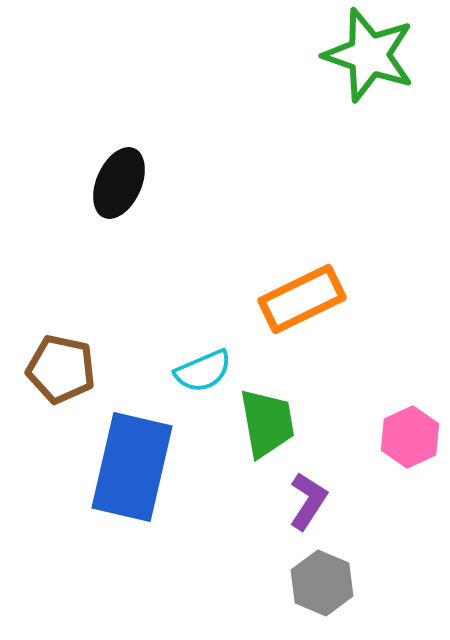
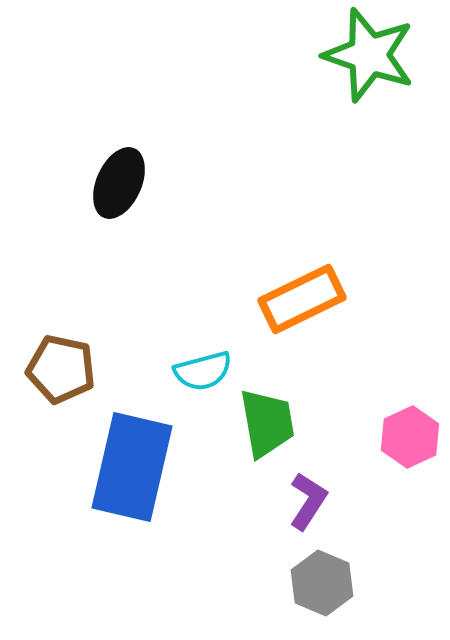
cyan semicircle: rotated 8 degrees clockwise
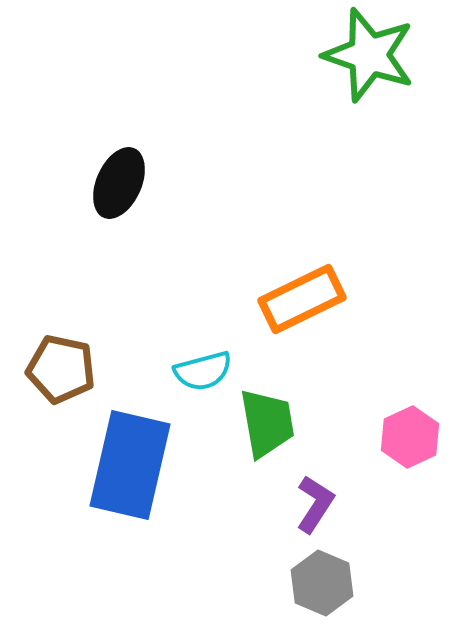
blue rectangle: moved 2 px left, 2 px up
purple L-shape: moved 7 px right, 3 px down
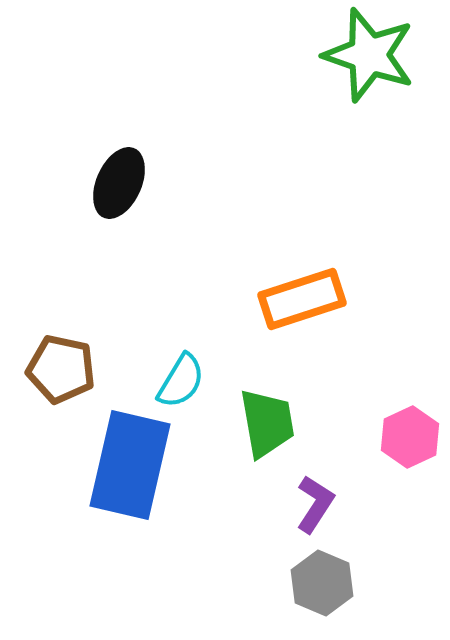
orange rectangle: rotated 8 degrees clockwise
cyan semicircle: moved 22 px left, 10 px down; rotated 44 degrees counterclockwise
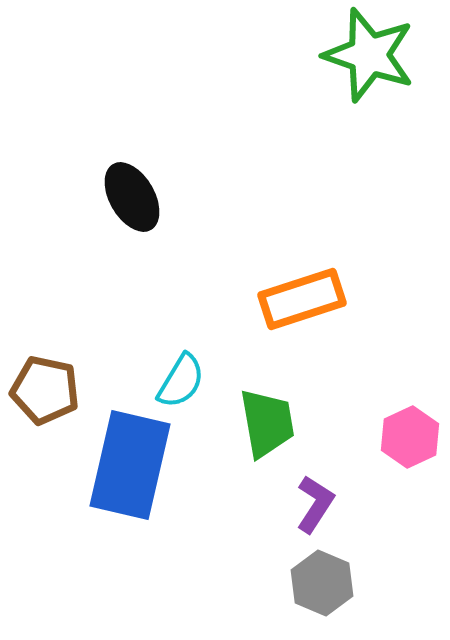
black ellipse: moved 13 px right, 14 px down; rotated 54 degrees counterclockwise
brown pentagon: moved 16 px left, 21 px down
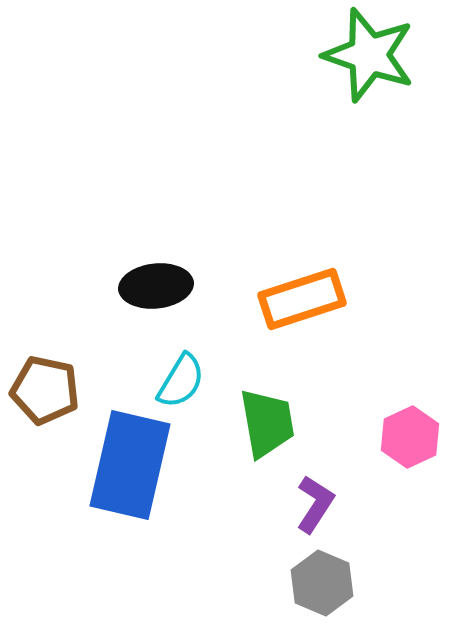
black ellipse: moved 24 px right, 89 px down; rotated 66 degrees counterclockwise
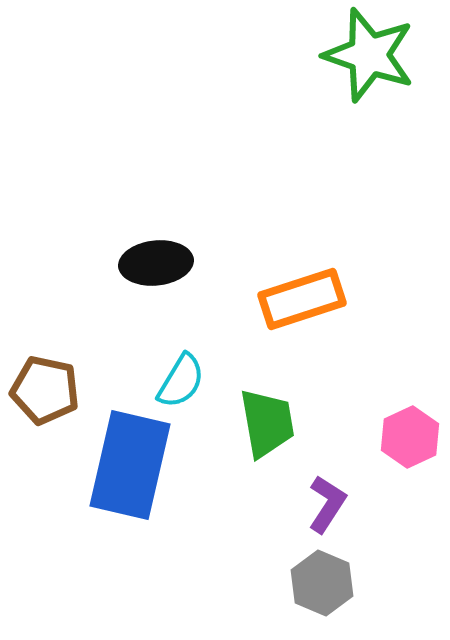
black ellipse: moved 23 px up
purple L-shape: moved 12 px right
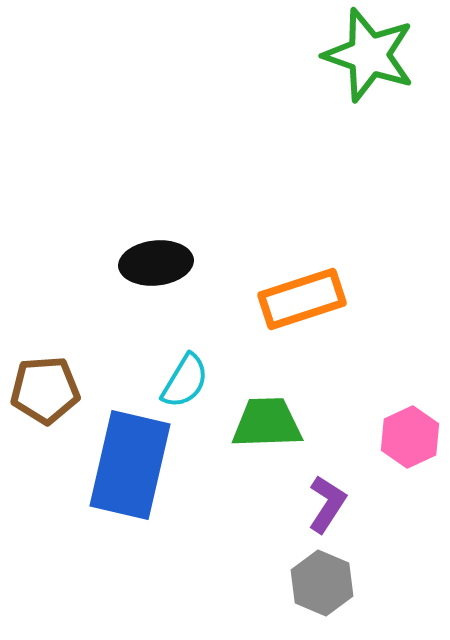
cyan semicircle: moved 4 px right
brown pentagon: rotated 16 degrees counterclockwise
green trapezoid: rotated 82 degrees counterclockwise
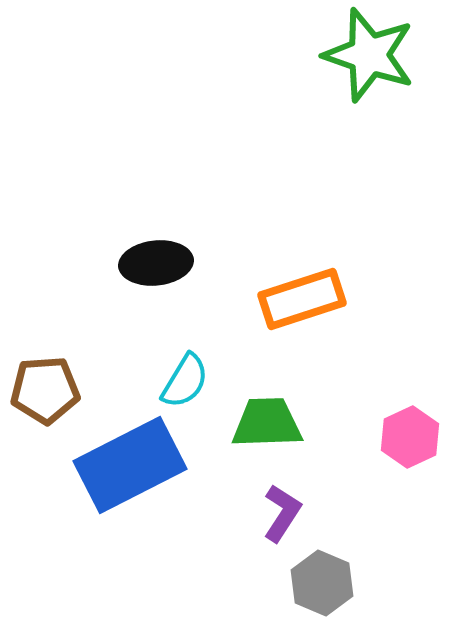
blue rectangle: rotated 50 degrees clockwise
purple L-shape: moved 45 px left, 9 px down
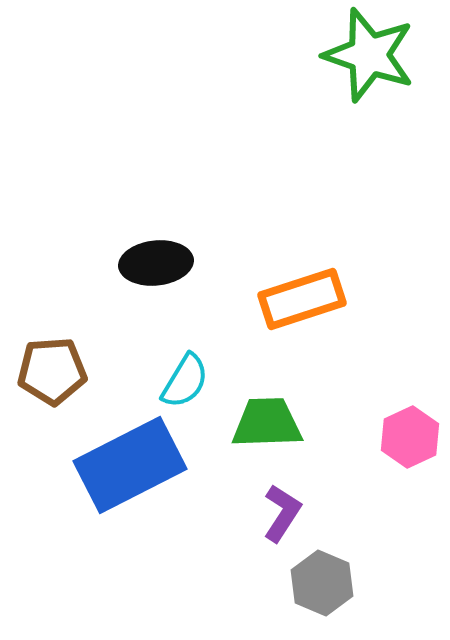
brown pentagon: moved 7 px right, 19 px up
